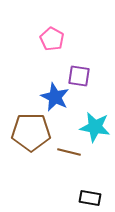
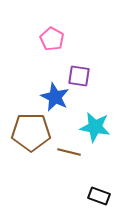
black rectangle: moved 9 px right, 2 px up; rotated 10 degrees clockwise
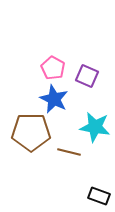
pink pentagon: moved 1 px right, 29 px down
purple square: moved 8 px right; rotated 15 degrees clockwise
blue star: moved 1 px left, 2 px down
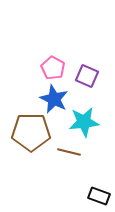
cyan star: moved 11 px left, 5 px up; rotated 16 degrees counterclockwise
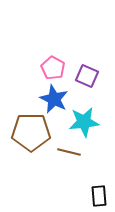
black rectangle: rotated 65 degrees clockwise
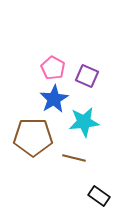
blue star: rotated 16 degrees clockwise
brown pentagon: moved 2 px right, 5 px down
brown line: moved 5 px right, 6 px down
black rectangle: rotated 50 degrees counterclockwise
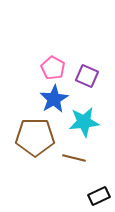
brown pentagon: moved 2 px right
black rectangle: rotated 60 degrees counterclockwise
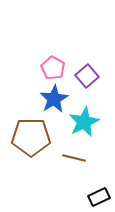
purple square: rotated 25 degrees clockwise
cyan star: rotated 20 degrees counterclockwise
brown pentagon: moved 4 px left
black rectangle: moved 1 px down
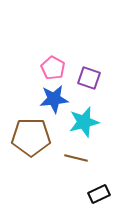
purple square: moved 2 px right, 2 px down; rotated 30 degrees counterclockwise
blue star: rotated 24 degrees clockwise
cyan star: rotated 12 degrees clockwise
brown line: moved 2 px right
black rectangle: moved 3 px up
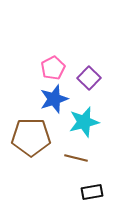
pink pentagon: rotated 15 degrees clockwise
purple square: rotated 25 degrees clockwise
blue star: rotated 12 degrees counterclockwise
black rectangle: moved 7 px left, 2 px up; rotated 15 degrees clockwise
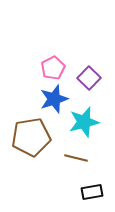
brown pentagon: rotated 9 degrees counterclockwise
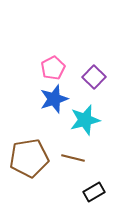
purple square: moved 5 px right, 1 px up
cyan star: moved 1 px right, 2 px up
brown pentagon: moved 2 px left, 21 px down
brown line: moved 3 px left
black rectangle: moved 2 px right; rotated 20 degrees counterclockwise
